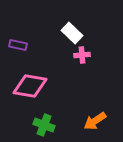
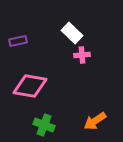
purple rectangle: moved 4 px up; rotated 24 degrees counterclockwise
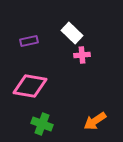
purple rectangle: moved 11 px right
green cross: moved 2 px left, 1 px up
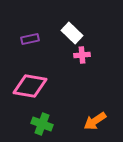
purple rectangle: moved 1 px right, 2 px up
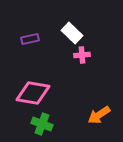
pink diamond: moved 3 px right, 7 px down
orange arrow: moved 4 px right, 6 px up
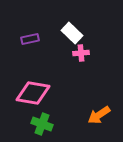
pink cross: moved 1 px left, 2 px up
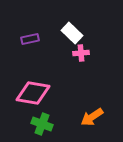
orange arrow: moved 7 px left, 2 px down
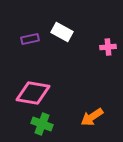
white rectangle: moved 10 px left, 1 px up; rotated 15 degrees counterclockwise
pink cross: moved 27 px right, 6 px up
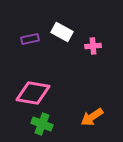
pink cross: moved 15 px left, 1 px up
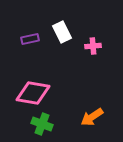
white rectangle: rotated 35 degrees clockwise
